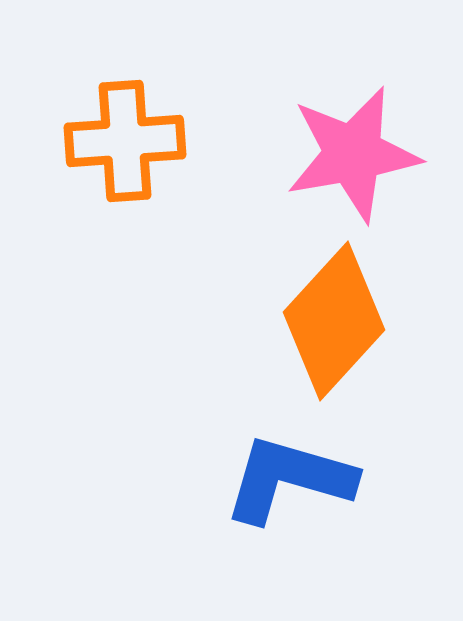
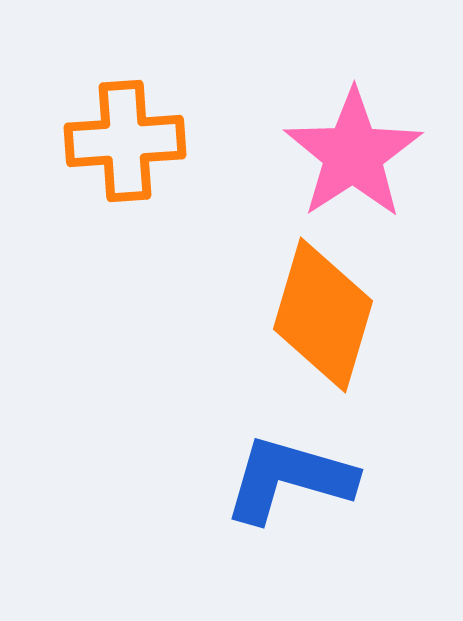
pink star: rotated 23 degrees counterclockwise
orange diamond: moved 11 px left, 6 px up; rotated 26 degrees counterclockwise
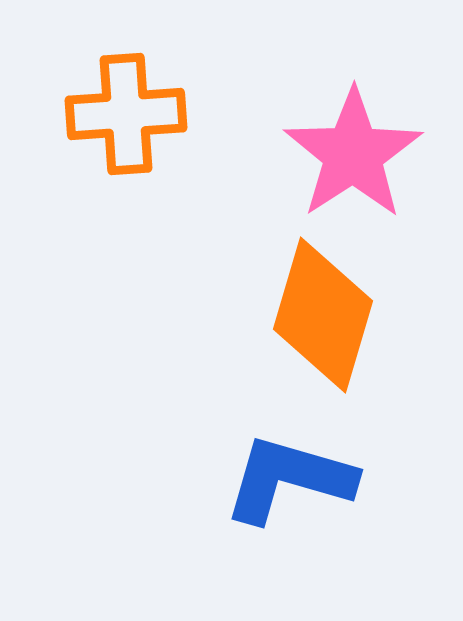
orange cross: moved 1 px right, 27 px up
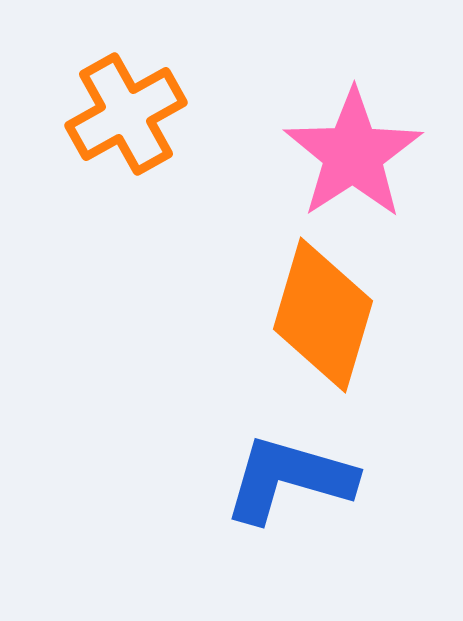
orange cross: rotated 25 degrees counterclockwise
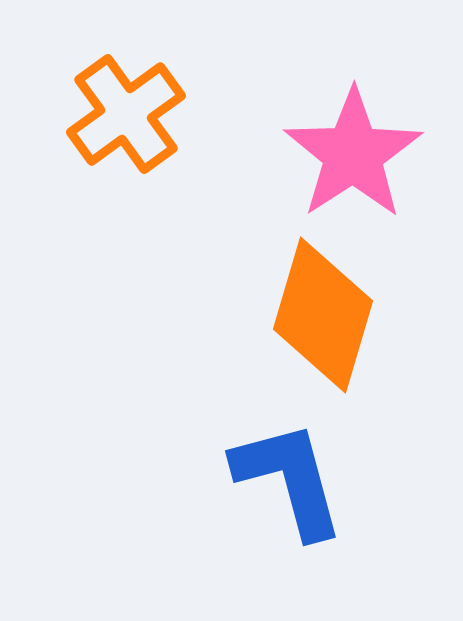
orange cross: rotated 7 degrees counterclockwise
blue L-shape: rotated 59 degrees clockwise
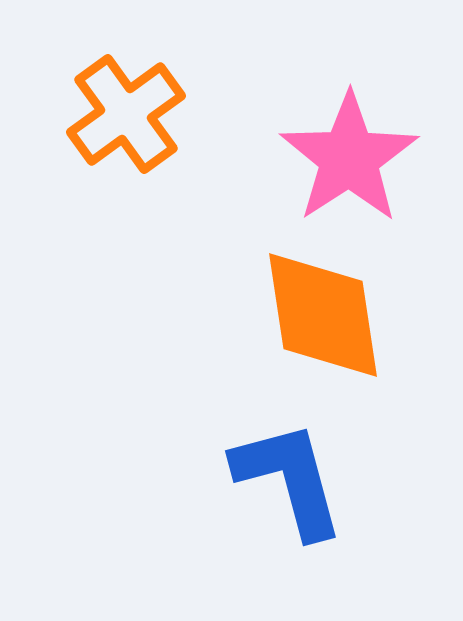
pink star: moved 4 px left, 4 px down
orange diamond: rotated 25 degrees counterclockwise
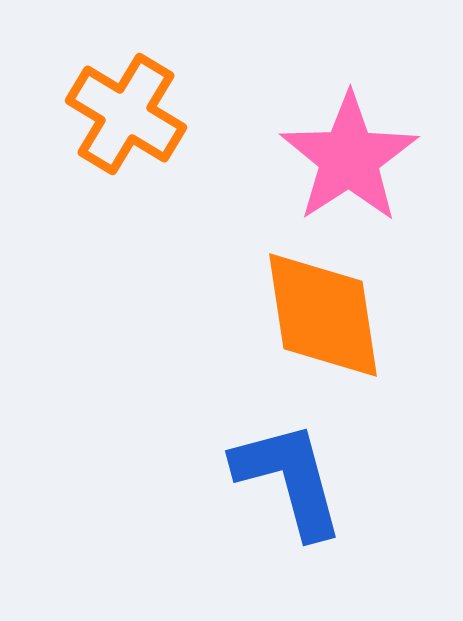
orange cross: rotated 23 degrees counterclockwise
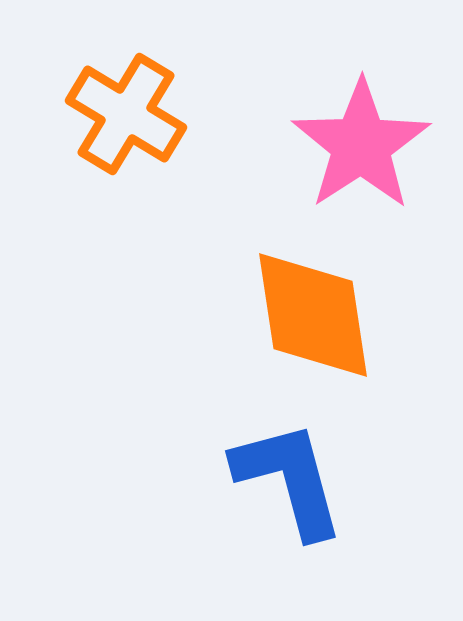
pink star: moved 12 px right, 13 px up
orange diamond: moved 10 px left
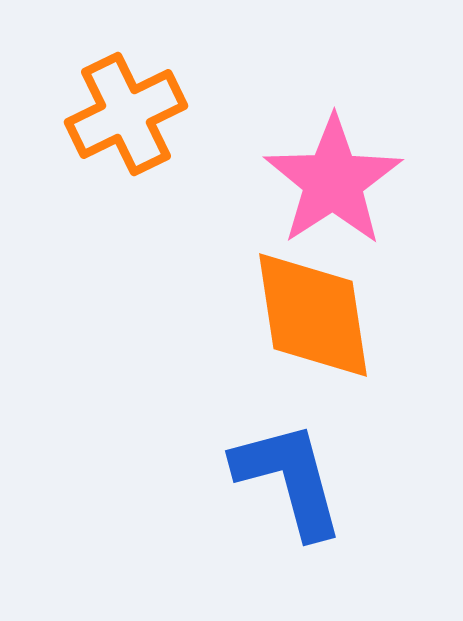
orange cross: rotated 33 degrees clockwise
pink star: moved 28 px left, 36 px down
